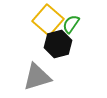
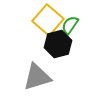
green semicircle: moved 1 px left, 1 px down
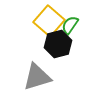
yellow square: moved 1 px right, 1 px down
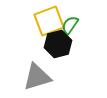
yellow square: rotated 28 degrees clockwise
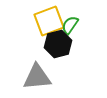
gray triangle: rotated 12 degrees clockwise
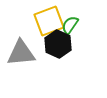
black hexagon: rotated 20 degrees counterclockwise
gray triangle: moved 16 px left, 24 px up
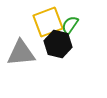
yellow square: moved 1 px left, 1 px down
black hexagon: rotated 12 degrees counterclockwise
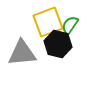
gray triangle: moved 1 px right
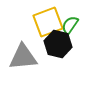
gray triangle: moved 1 px right, 4 px down
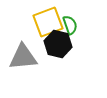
green semicircle: rotated 126 degrees clockwise
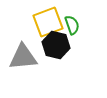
green semicircle: moved 2 px right
black hexagon: moved 2 px left, 1 px down
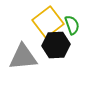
yellow square: rotated 16 degrees counterclockwise
black hexagon: rotated 16 degrees counterclockwise
